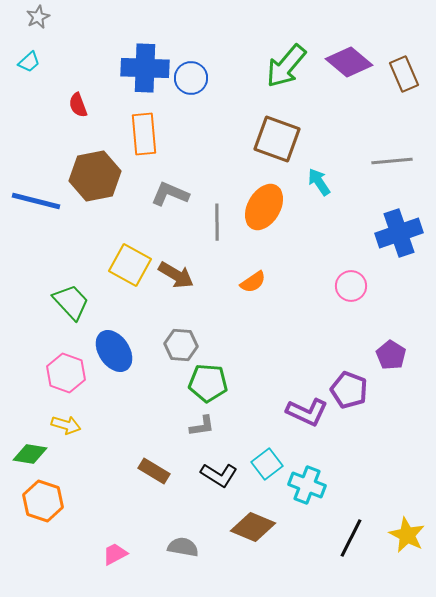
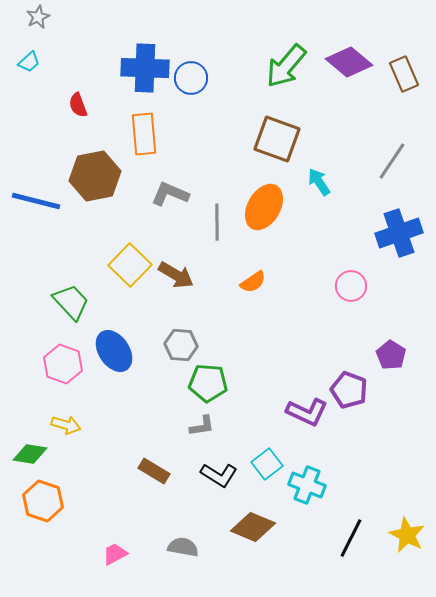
gray line at (392, 161): rotated 51 degrees counterclockwise
yellow square at (130, 265): rotated 15 degrees clockwise
pink hexagon at (66, 373): moved 3 px left, 9 px up
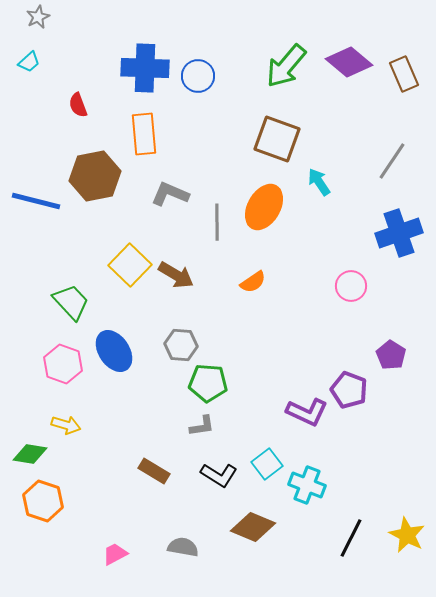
blue circle at (191, 78): moved 7 px right, 2 px up
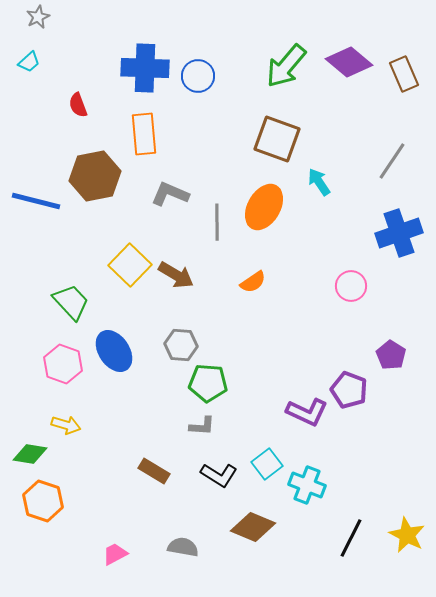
gray L-shape at (202, 426): rotated 12 degrees clockwise
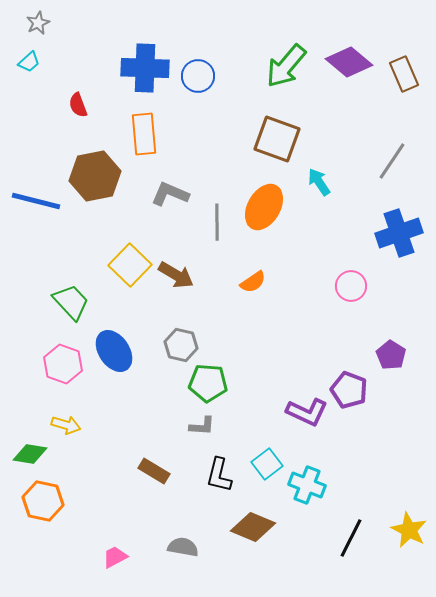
gray star at (38, 17): moved 6 px down
gray hexagon at (181, 345): rotated 8 degrees clockwise
black L-shape at (219, 475): rotated 72 degrees clockwise
orange hexagon at (43, 501): rotated 6 degrees counterclockwise
yellow star at (407, 535): moved 2 px right, 5 px up
pink trapezoid at (115, 554): moved 3 px down
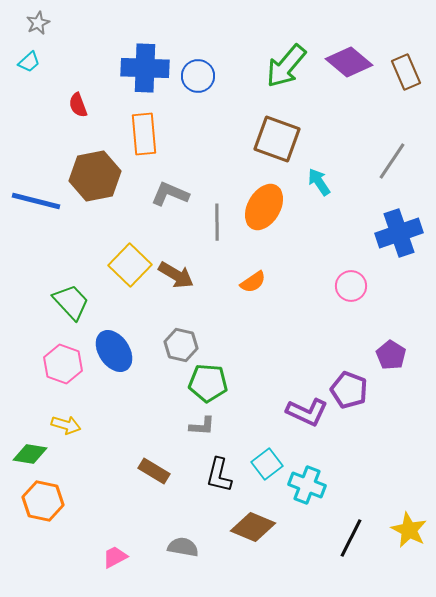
brown rectangle at (404, 74): moved 2 px right, 2 px up
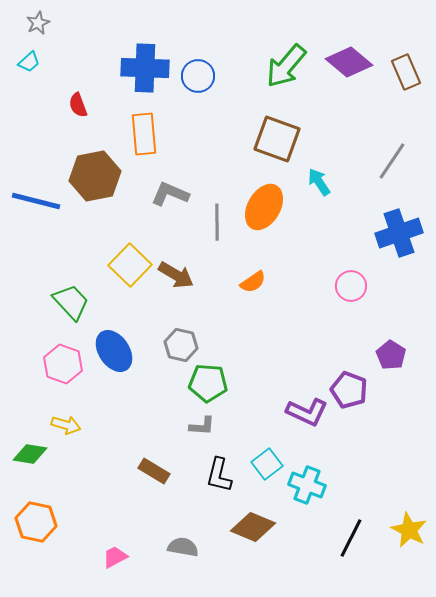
orange hexagon at (43, 501): moved 7 px left, 21 px down
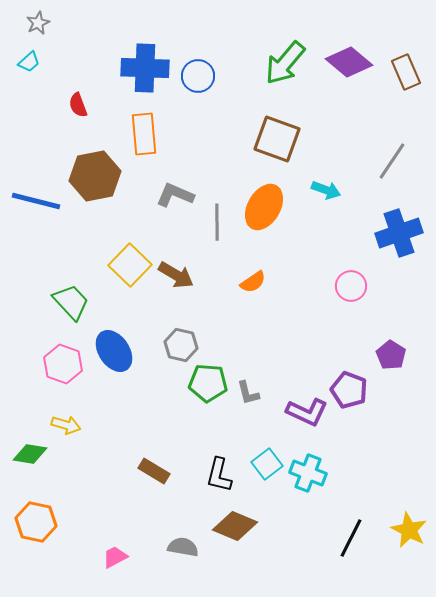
green arrow at (286, 66): moved 1 px left, 3 px up
cyan arrow at (319, 182): moved 7 px right, 8 px down; rotated 144 degrees clockwise
gray L-shape at (170, 194): moved 5 px right, 1 px down
gray L-shape at (202, 426): moved 46 px right, 33 px up; rotated 72 degrees clockwise
cyan cross at (307, 485): moved 1 px right, 12 px up
brown diamond at (253, 527): moved 18 px left, 1 px up
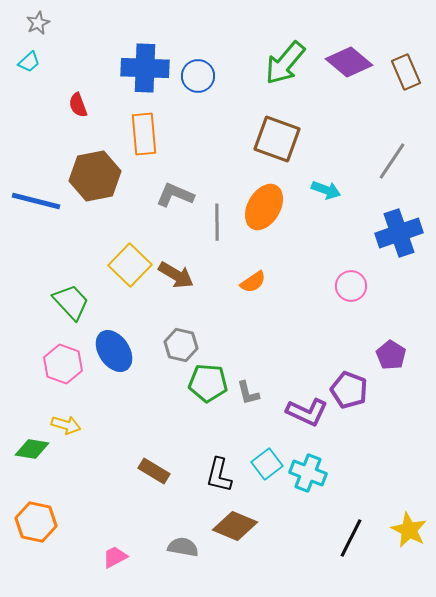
green diamond at (30, 454): moved 2 px right, 5 px up
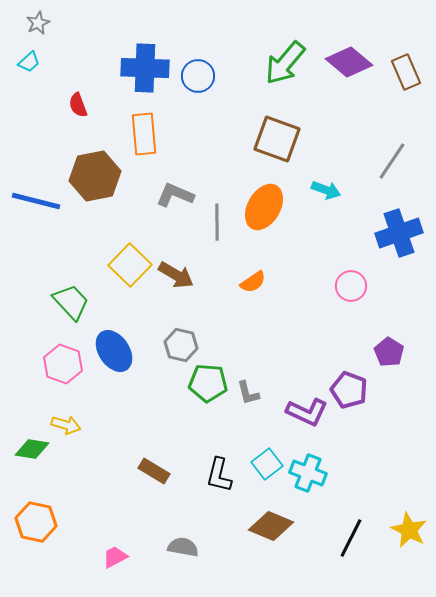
purple pentagon at (391, 355): moved 2 px left, 3 px up
brown diamond at (235, 526): moved 36 px right
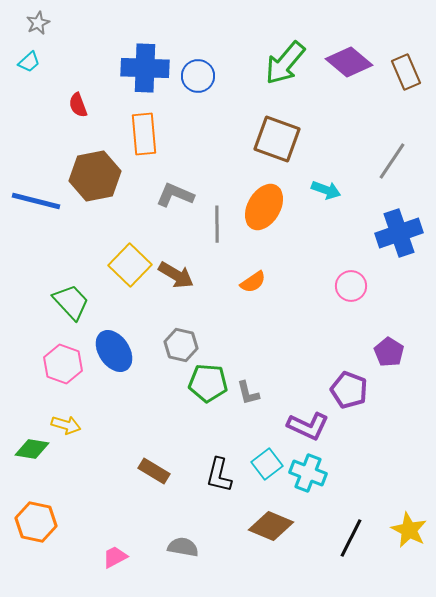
gray line at (217, 222): moved 2 px down
purple L-shape at (307, 412): moved 1 px right, 14 px down
